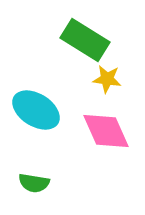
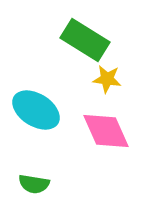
green semicircle: moved 1 px down
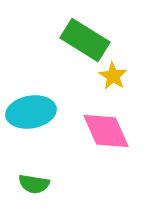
yellow star: moved 6 px right, 3 px up; rotated 24 degrees clockwise
cyan ellipse: moved 5 px left, 2 px down; rotated 42 degrees counterclockwise
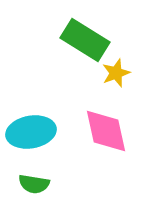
yellow star: moved 3 px right, 3 px up; rotated 20 degrees clockwise
cyan ellipse: moved 20 px down
pink diamond: rotated 12 degrees clockwise
